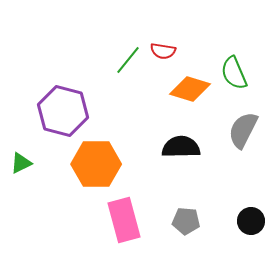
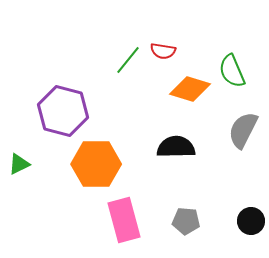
green semicircle: moved 2 px left, 2 px up
black semicircle: moved 5 px left
green triangle: moved 2 px left, 1 px down
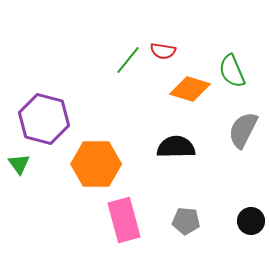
purple hexagon: moved 19 px left, 8 px down
green triangle: rotated 40 degrees counterclockwise
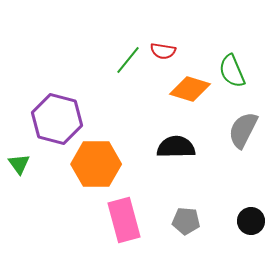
purple hexagon: moved 13 px right
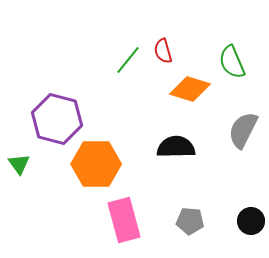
red semicircle: rotated 65 degrees clockwise
green semicircle: moved 9 px up
gray pentagon: moved 4 px right
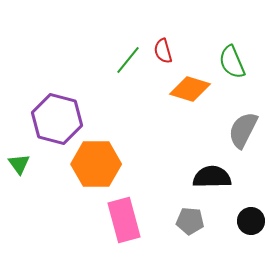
black semicircle: moved 36 px right, 30 px down
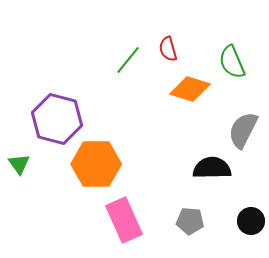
red semicircle: moved 5 px right, 2 px up
black semicircle: moved 9 px up
pink rectangle: rotated 9 degrees counterclockwise
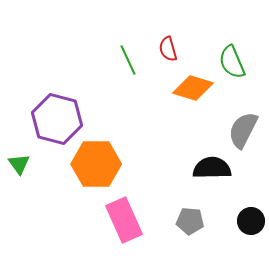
green line: rotated 64 degrees counterclockwise
orange diamond: moved 3 px right, 1 px up
